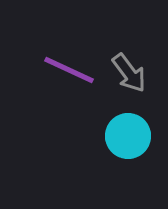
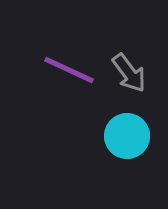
cyan circle: moved 1 px left
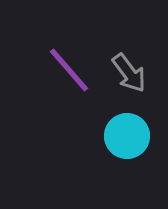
purple line: rotated 24 degrees clockwise
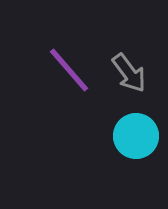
cyan circle: moved 9 px right
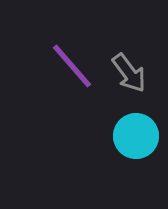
purple line: moved 3 px right, 4 px up
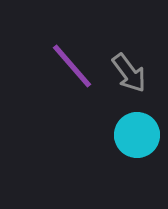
cyan circle: moved 1 px right, 1 px up
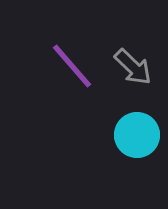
gray arrow: moved 4 px right, 6 px up; rotated 9 degrees counterclockwise
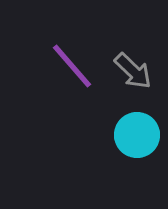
gray arrow: moved 4 px down
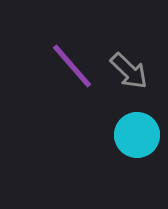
gray arrow: moved 4 px left
